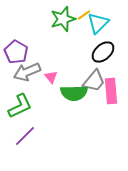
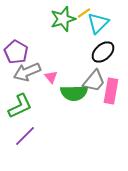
yellow line: moved 2 px up
pink rectangle: rotated 15 degrees clockwise
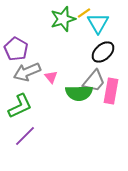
cyan triangle: rotated 15 degrees counterclockwise
purple pentagon: moved 3 px up
green semicircle: moved 5 px right
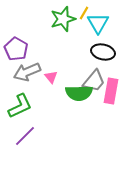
yellow line: rotated 24 degrees counterclockwise
black ellipse: rotated 55 degrees clockwise
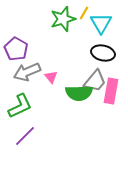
cyan triangle: moved 3 px right
black ellipse: moved 1 px down
gray trapezoid: moved 1 px right
